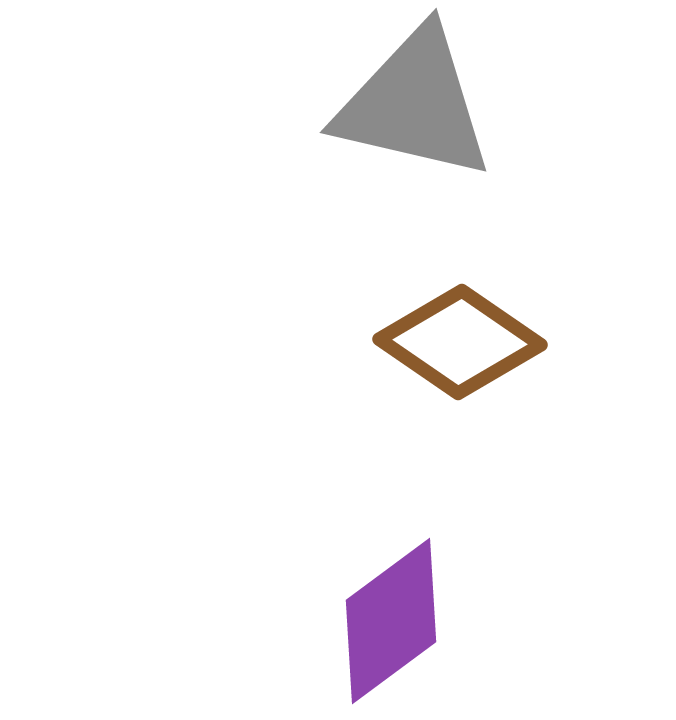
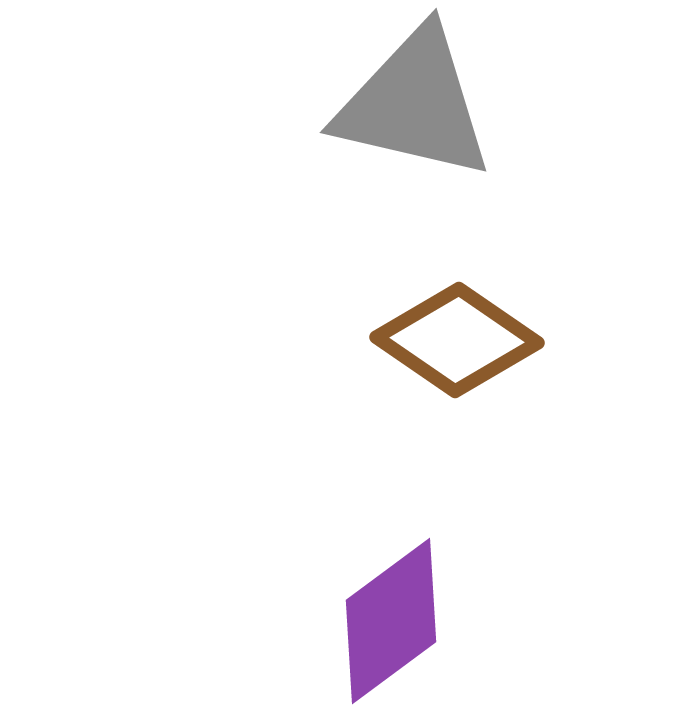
brown diamond: moved 3 px left, 2 px up
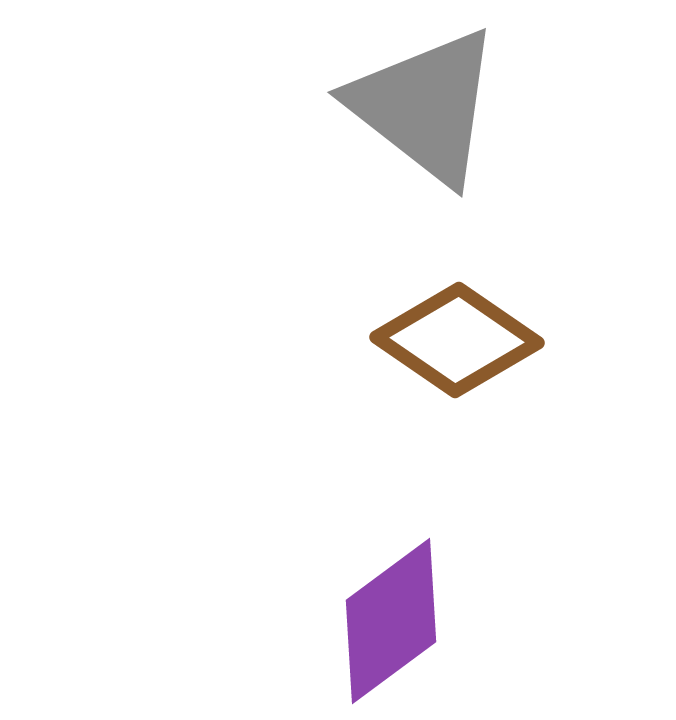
gray triangle: moved 11 px right, 2 px down; rotated 25 degrees clockwise
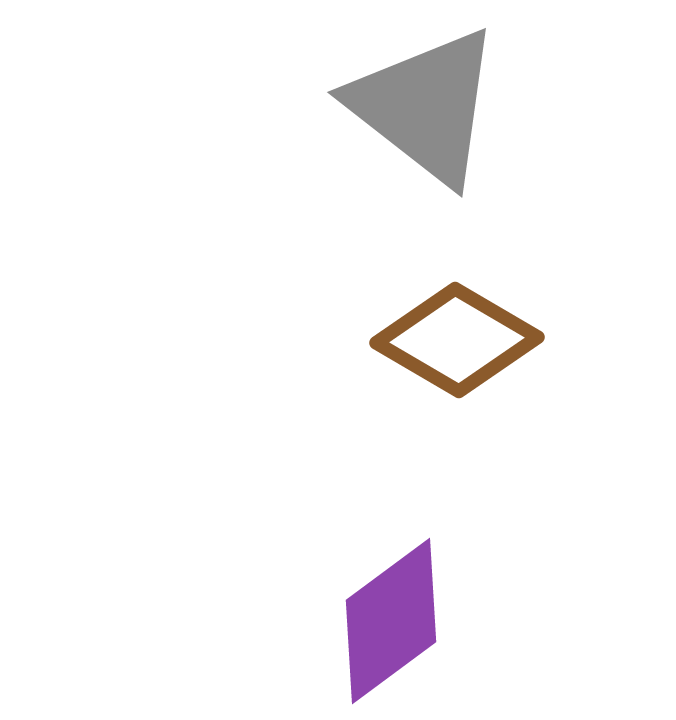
brown diamond: rotated 4 degrees counterclockwise
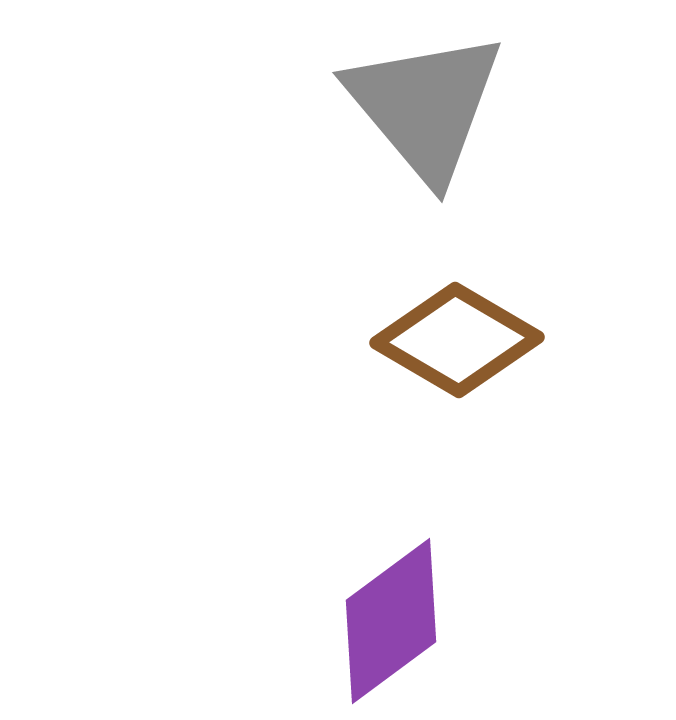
gray triangle: rotated 12 degrees clockwise
